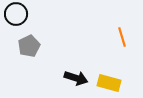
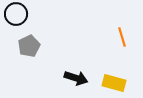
yellow rectangle: moved 5 px right
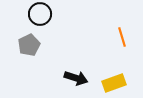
black circle: moved 24 px right
gray pentagon: moved 1 px up
yellow rectangle: rotated 35 degrees counterclockwise
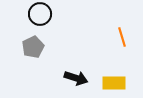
gray pentagon: moved 4 px right, 2 px down
yellow rectangle: rotated 20 degrees clockwise
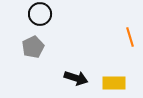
orange line: moved 8 px right
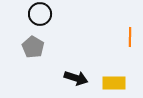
orange line: rotated 18 degrees clockwise
gray pentagon: rotated 15 degrees counterclockwise
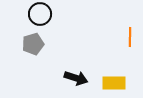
gray pentagon: moved 3 px up; rotated 25 degrees clockwise
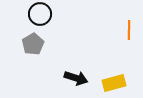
orange line: moved 1 px left, 7 px up
gray pentagon: rotated 15 degrees counterclockwise
yellow rectangle: rotated 15 degrees counterclockwise
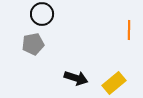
black circle: moved 2 px right
gray pentagon: rotated 20 degrees clockwise
yellow rectangle: rotated 25 degrees counterclockwise
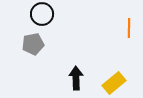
orange line: moved 2 px up
black arrow: rotated 110 degrees counterclockwise
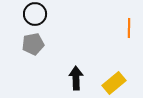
black circle: moved 7 px left
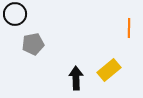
black circle: moved 20 px left
yellow rectangle: moved 5 px left, 13 px up
